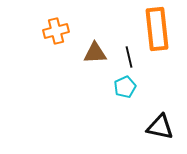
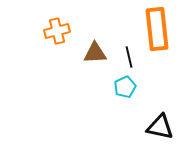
orange cross: moved 1 px right
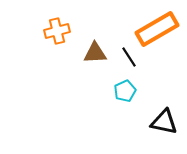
orange rectangle: rotated 66 degrees clockwise
black line: rotated 20 degrees counterclockwise
cyan pentagon: moved 4 px down
black triangle: moved 4 px right, 5 px up
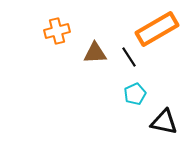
cyan pentagon: moved 10 px right, 3 px down
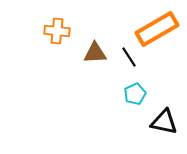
orange cross: rotated 20 degrees clockwise
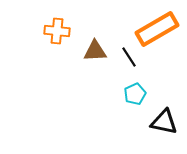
brown triangle: moved 2 px up
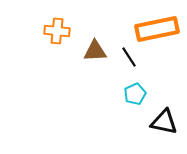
orange rectangle: rotated 18 degrees clockwise
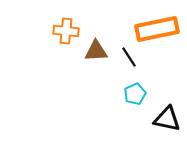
orange cross: moved 9 px right
brown triangle: moved 1 px right
black triangle: moved 3 px right, 3 px up
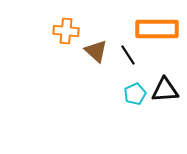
orange rectangle: rotated 12 degrees clockwise
brown triangle: rotated 45 degrees clockwise
black line: moved 1 px left, 2 px up
black triangle: moved 2 px left, 29 px up; rotated 16 degrees counterclockwise
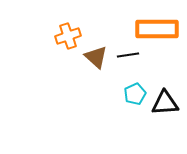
orange cross: moved 2 px right, 5 px down; rotated 25 degrees counterclockwise
brown triangle: moved 6 px down
black line: rotated 65 degrees counterclockwise
black triangle: moved 13 px down
